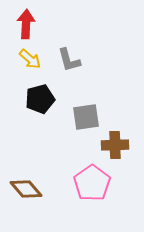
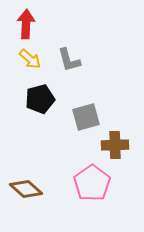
gray square: rotated 8 degrees counterclockwise
brown diamond: rotated 8 degrees counterclockwise
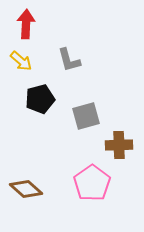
yellow arrow: moved 9 px left, 2 px down
gray square: moved 1 px up
brown cross: moved 4 px right
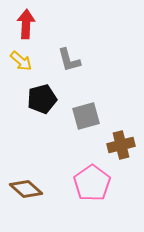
black pentagon: moved 2 px right
brown cross: moved 2 px right; rotated 12 degrees counterclockwise
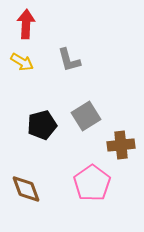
yellow arrow: moved 1 px right, 1 px down; rotated 10 degrees counterclockwise
black pentagon: moved 26 px down
gray square: rotated 16 degrees counterclockwise
brown cross: rotated 8 degrees clockwise
brown diamond: rotated 28 degrees clockwise
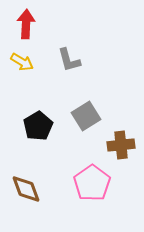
black pentagon: moved 4 px left, 1 px down; rotated 16 degrees counterclockwise
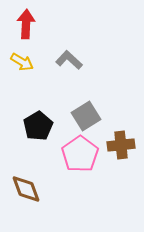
gray L-shape: rotated 148 degrees clockwise
pink pentagon: moved 12 px left, 29 px up
